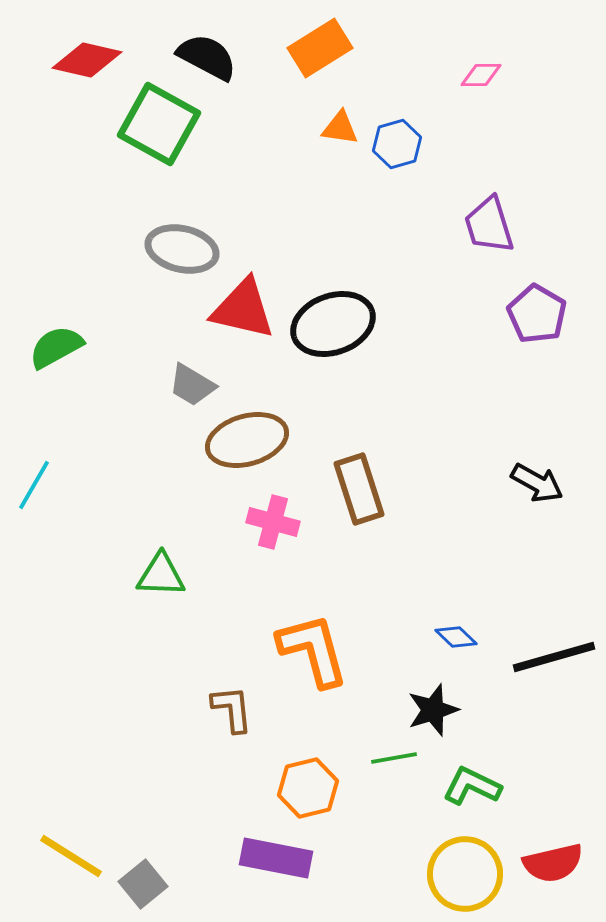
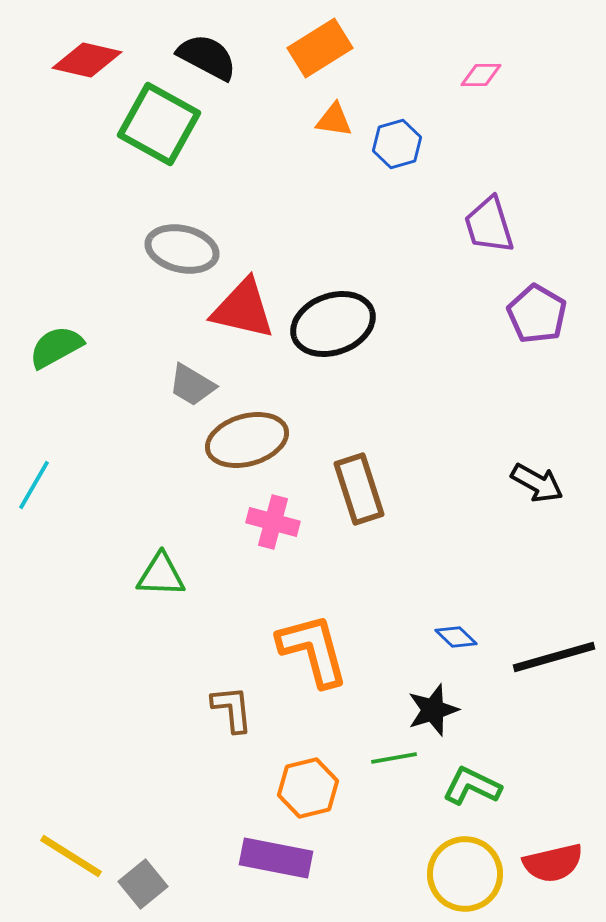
orange triangle: moved 6 px left, 8 px up
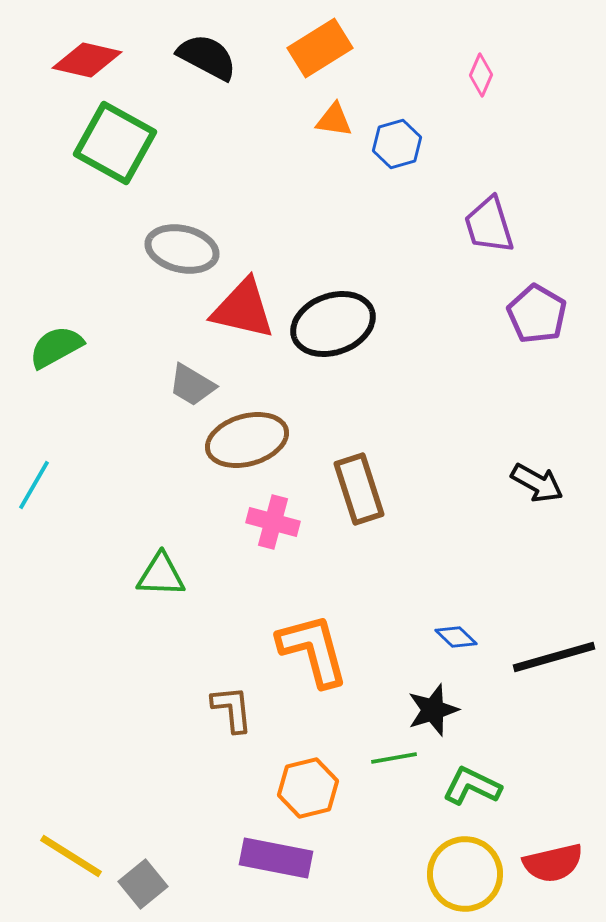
pink diamond: rotated 66 degrees counterclockwise
green square: moved 44 px left, 19 px down
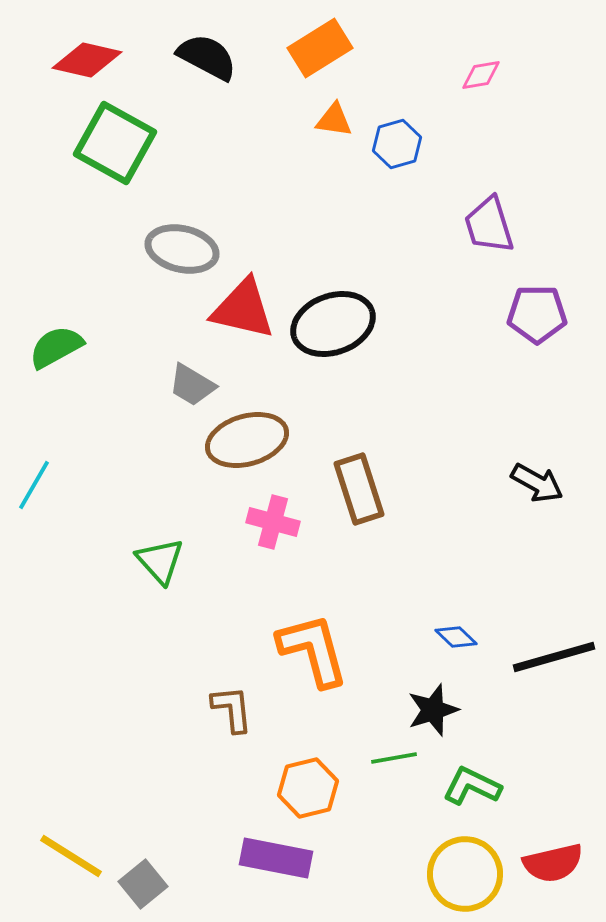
pink diamond: rotated 57 degrees clockwise
purple pentagon: rotated 30 degrees counterclockwise
green triangle: moved 1 px left, 14 px up; rotated 46 degrees clockwise
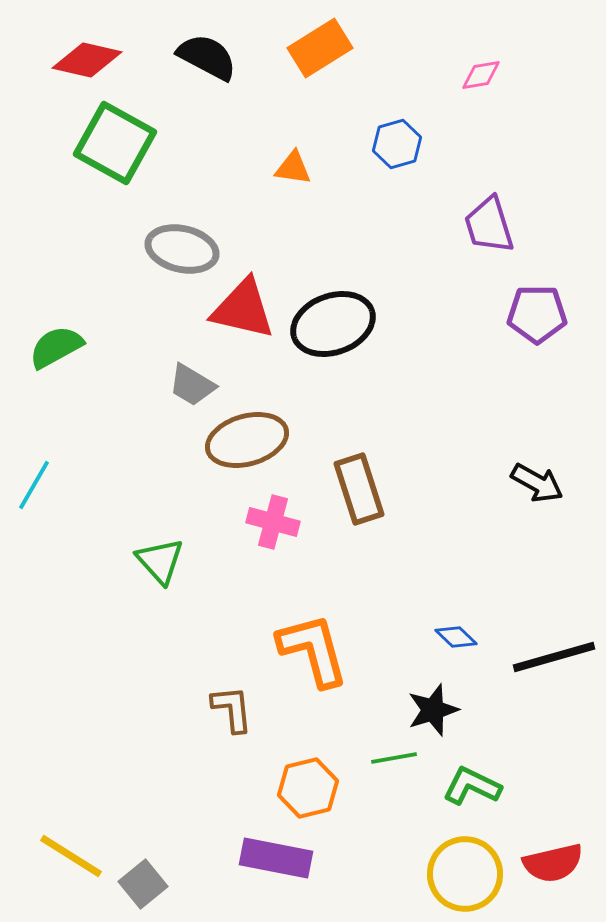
orange triangle: moved 41 px left, 48 px down
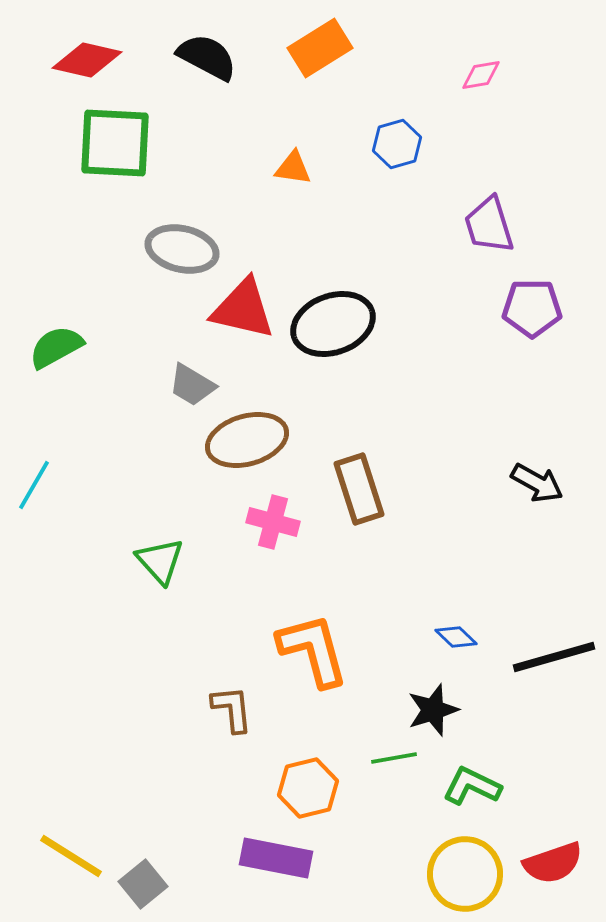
green square: rotated 26 degrees counterclockwise
purple pentagon: moved 5 px left, 6 px up
red semicircle: rotated 6 degrees counterclockwise
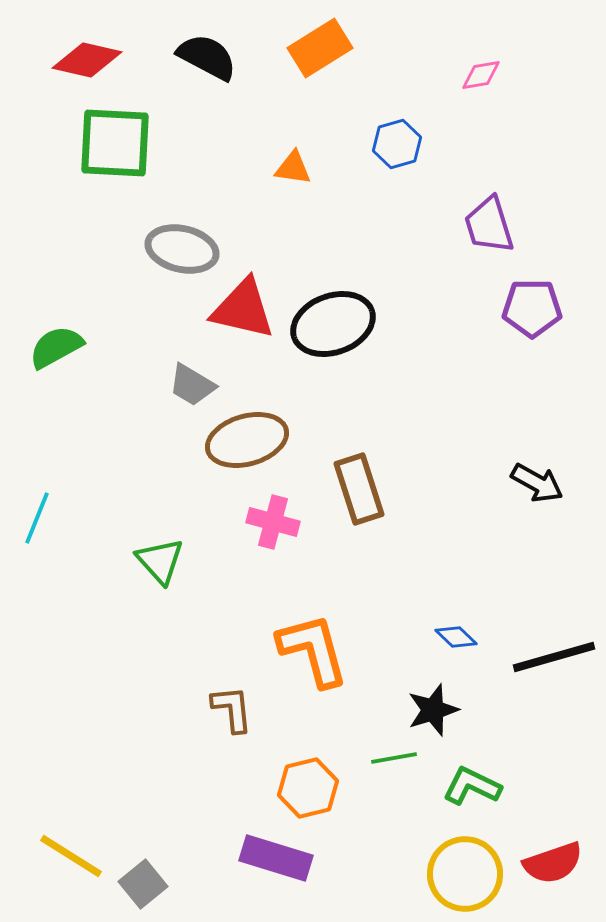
cyan line: moved 3 px right, 33 px down; rotated 8 degrees counterclockwise
purple rectangle: rotated 6 degrees clockwise
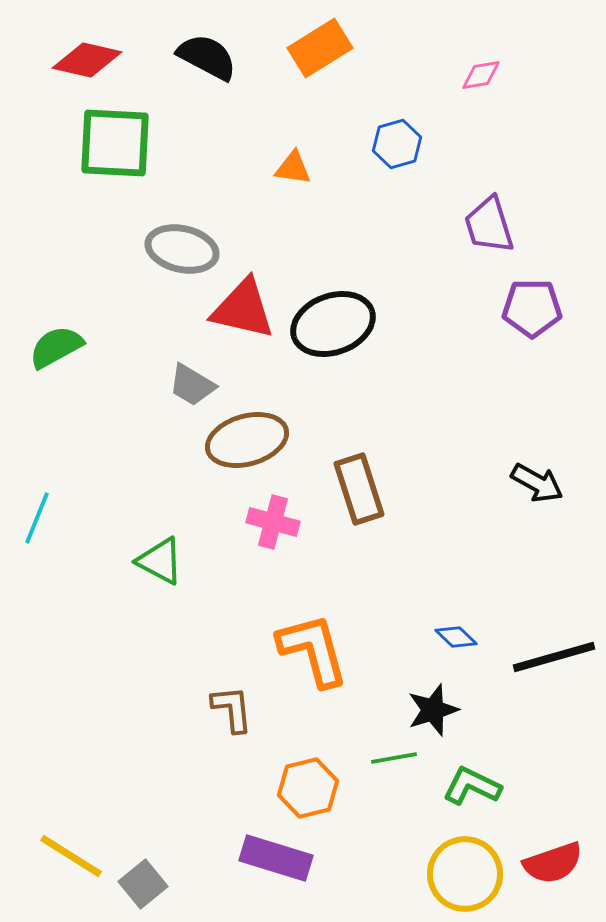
green triangle: rotated 20 degrees counterclockwise
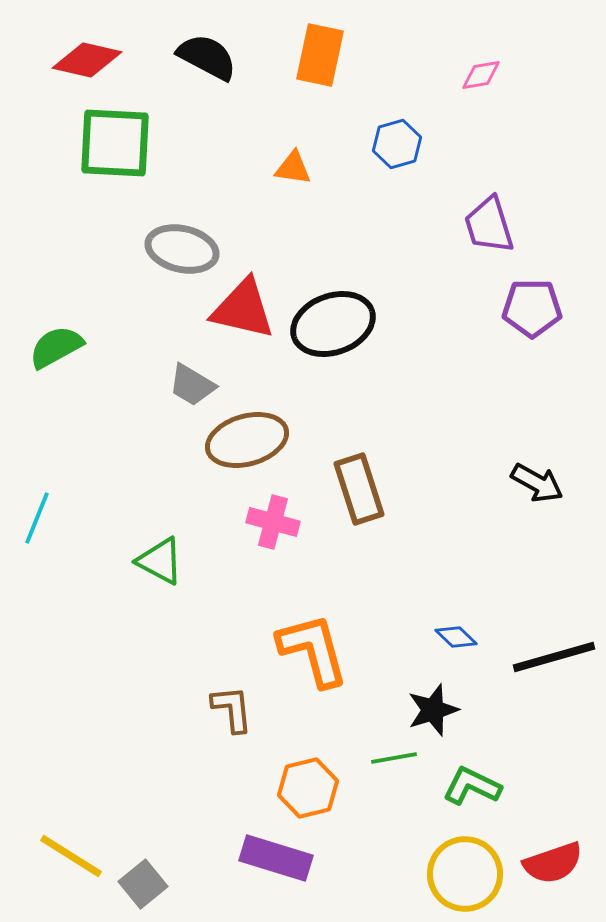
orange rectangle: moved 7 px down; rotated 46 degrees counterclockwise
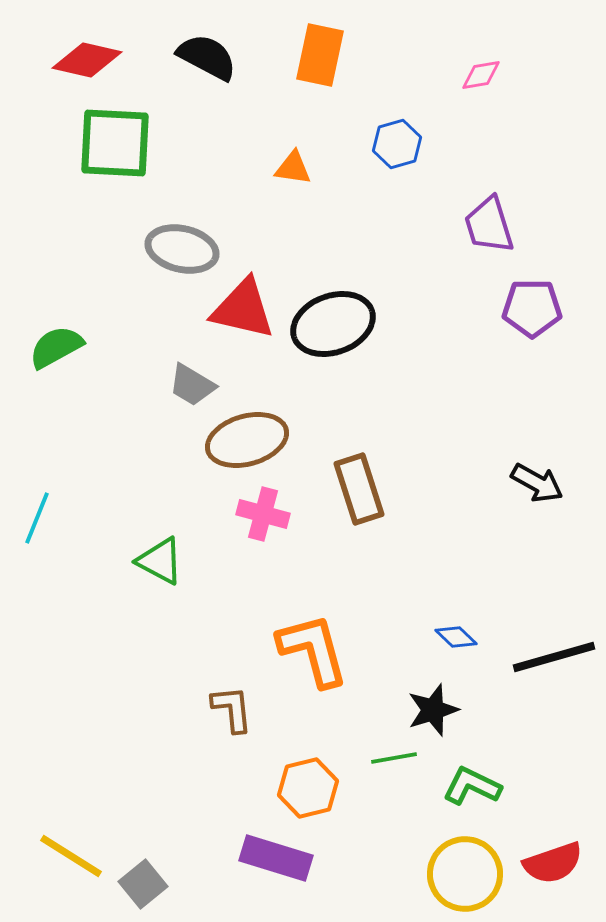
pink cross: moved 10 px left, 8 px up
